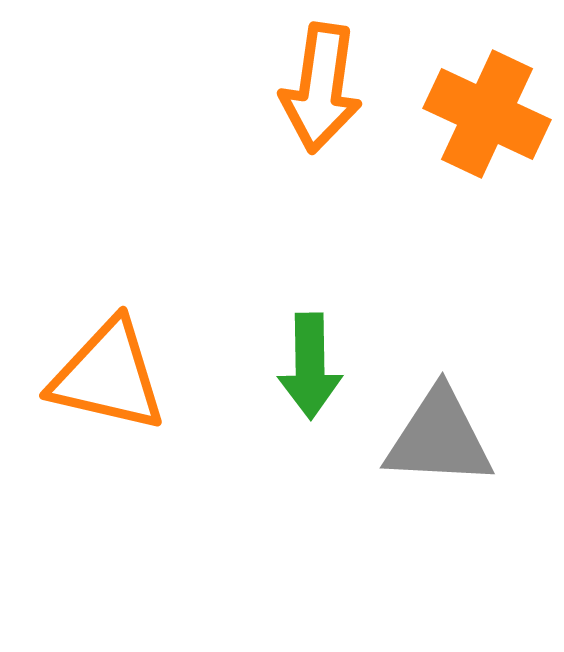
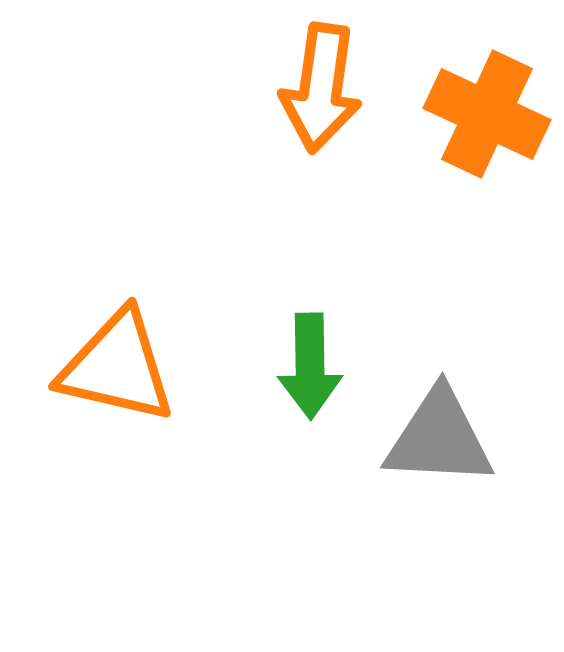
orange triangle: moved 9 px right, 9 px up
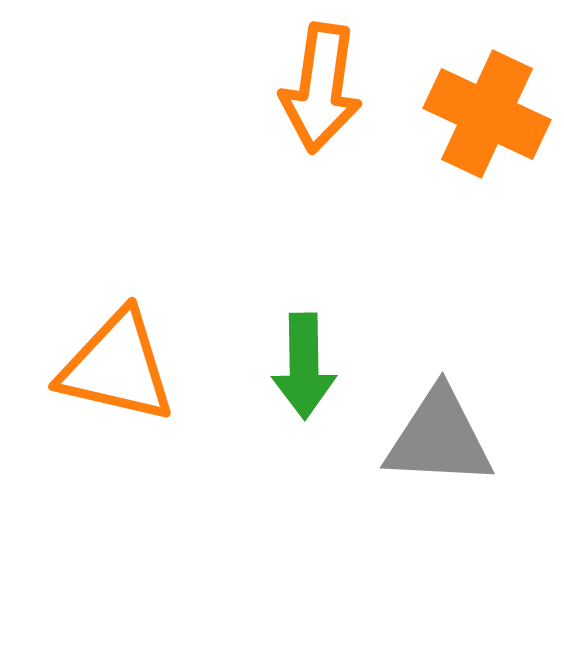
green arrow: moved 6 px left
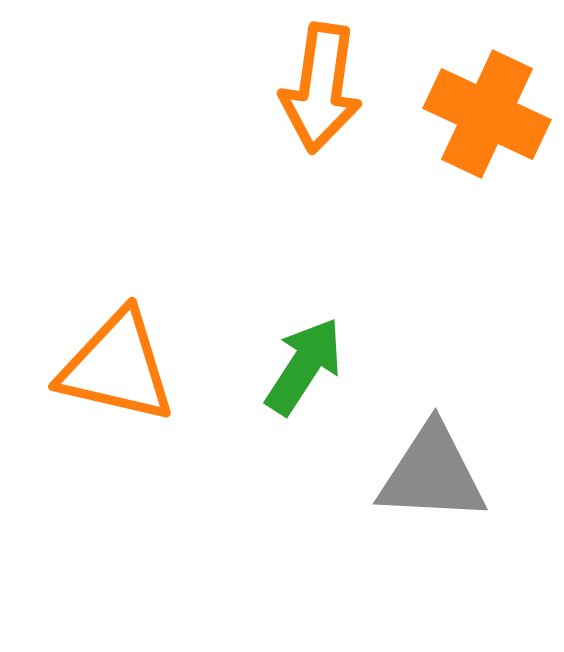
green arrow: rotated 146 degrees counterclockwise
gray triangle: moved 7 px left, 36 px down
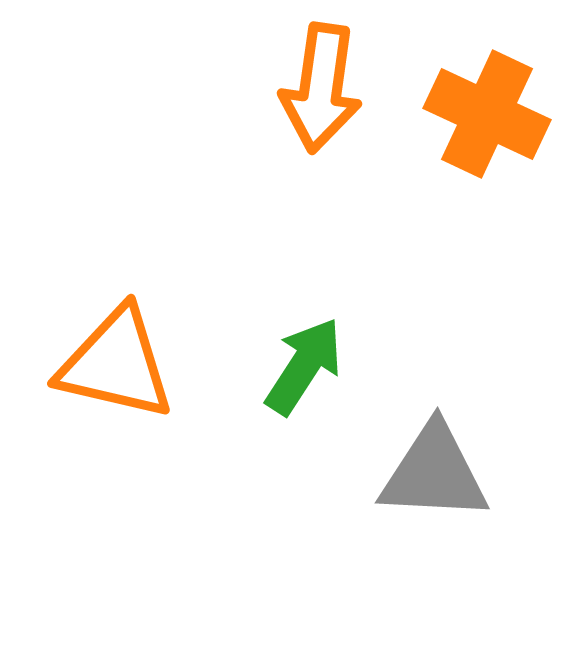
orange triangle: moved 1 px left, 3 px up
gray triangle: moved 2 px right, 1 px up
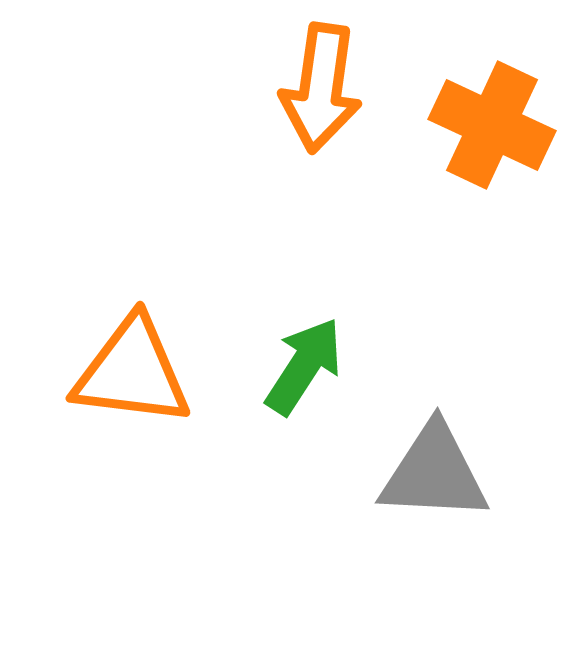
orange cross: moved 5 px right, 11 px down
orange triangle: moved 16 px right, 8 px down; rotated 6 degrees counterclockwise
